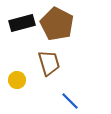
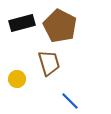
brown pentagon: moved 3 px right, 2 px down
yellow circle: moved 1 px up
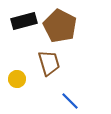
black rectangle: moved 2 px right, 2 px up
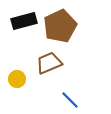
brown pentagon: rotated 20 degrees clockwise
brown trapezoid: rotated 96 degrees counterclockwise
blue line: moved 1 px up
